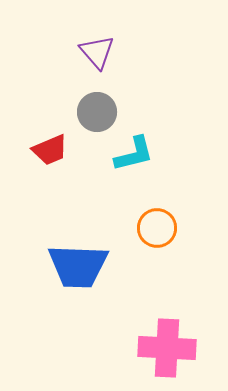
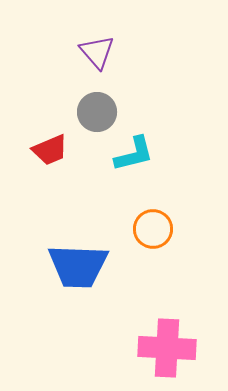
orange circle: moved 4 px left, 1 px down
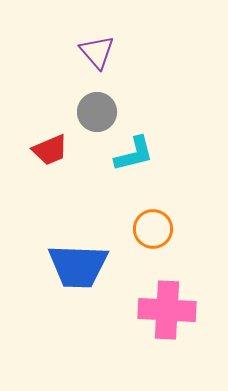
pink cross: moved 38 px up
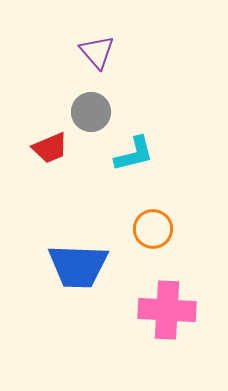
gray circle: moved 6 px left
red trapezoid: moved 2 px up
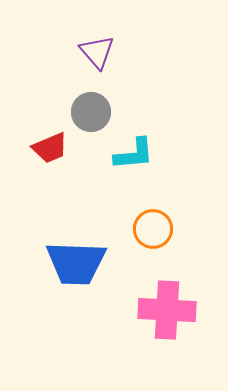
cyan L-shape: rotated 9 degrees clockwise
blue trapezoid: moved 2 px left, 3 px up
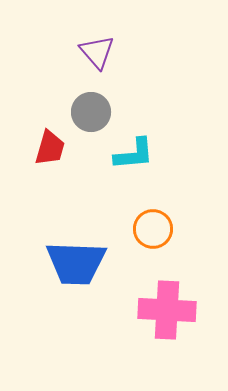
red trapezoid: rotated 51 degrees counterclockwise
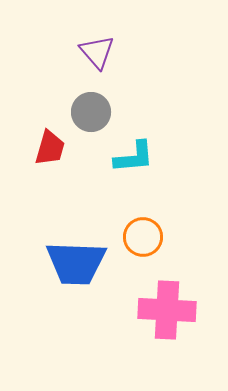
cyan L-shape: moved 3 px down
orange circle: moved 10 px left, 8 px down
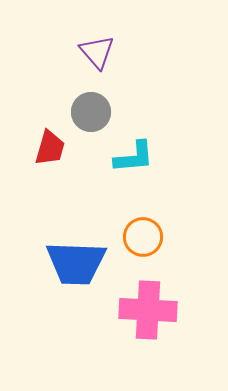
pink cross: moved 19 px left
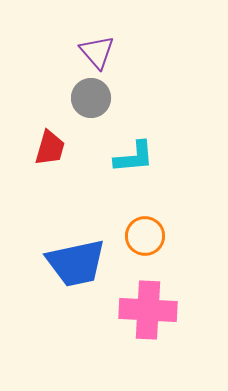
gray circle: moved 14 px up
orange circle: moved 2 px right, 1 px up
blue trapezoid: rotated 14 degrees counterclockwise
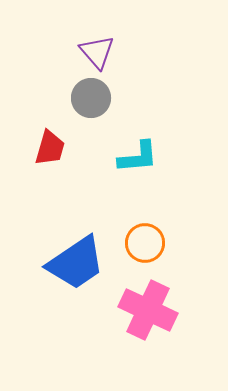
cyan L-shape: moved 4 px right
orange circle: moved 7 px down
blue trapezoid: rotated 22 degrees counterclockwise
pink cross: rotated 22 degrees clockwise
